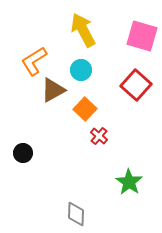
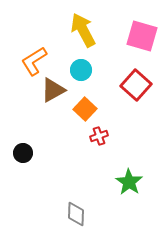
red cross: rotated 30 degrees clockwise
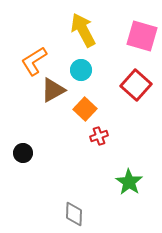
gray diamond: moved 2 px left
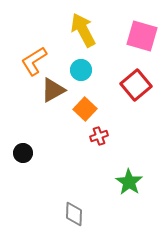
red square: rotated 8 degrees clockwise
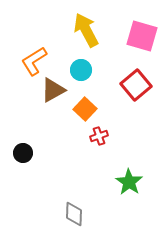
yellow arrow: moved 3 px right
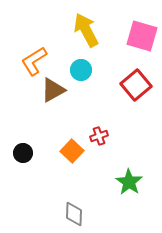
orange square: moved 13 px left, 42 px down
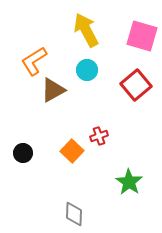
cyan circle: moved 6 px right
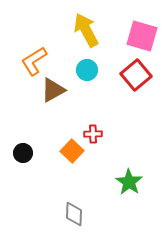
red square: moved 10 px up
red cross: moved 6 px left, 2 px up; rotated 18 degrees clockwise
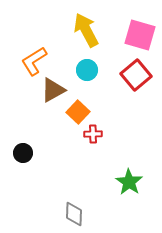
pink square: moved 2 px left, 1 px up
orange square: moved 6 px right, 39 px up
